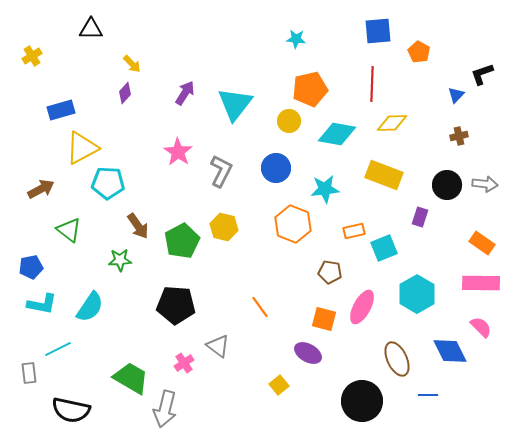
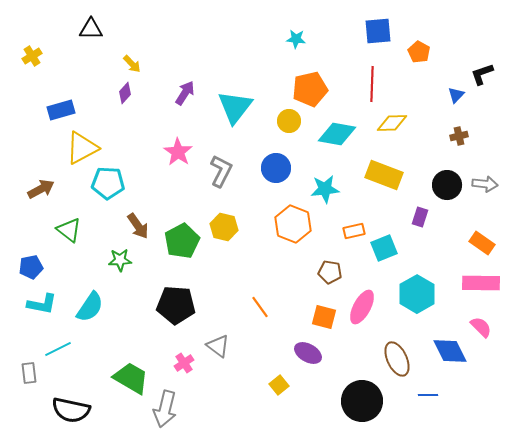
cyan triangle at (235, 104): moved 3 px down
orange square at (324, 319): moved 2 px up
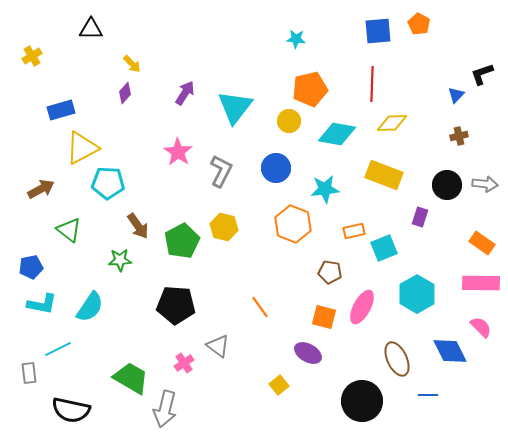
orange pentagon at (419, 52): moved 28 px up
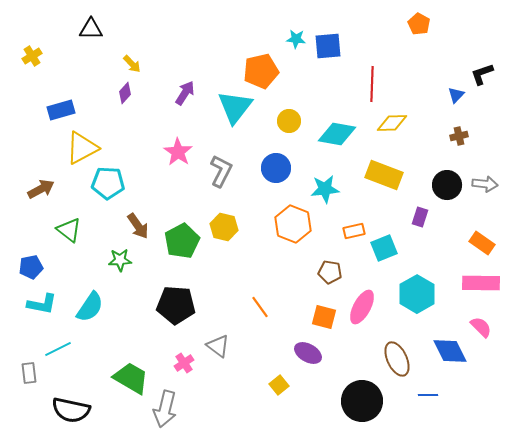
blue square at (378, 31): moved 50 px left, 15 px down
orange pentagon at (310, 89): moved 49 px left, 18 px up
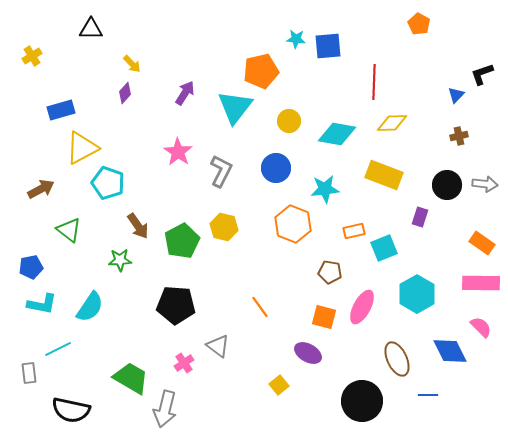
red line at (372, 84): moved 2 px right, 2 px up
cyan pentagon at (108, 183): rotated 16 degrees clockwise
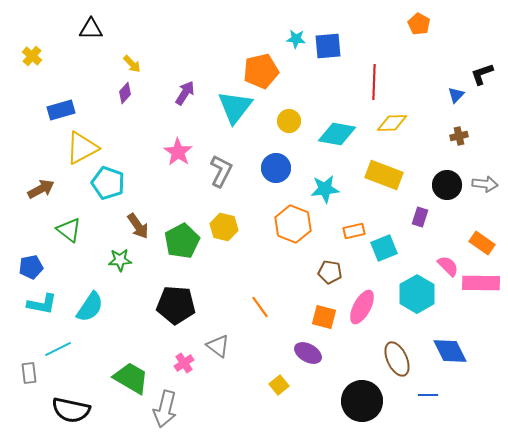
yellow cross at (32, 56): rotated 18 degrees counterclockwise
pink semicircle at (481, 327): moved 33 px left, 61 px up
